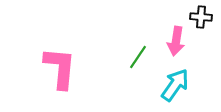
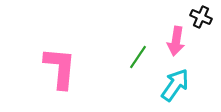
black cross: rotated 20 degrees clockwise
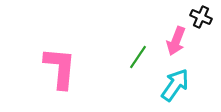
pink arrow: rotated 12 degrees clockwise
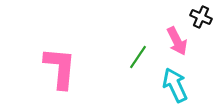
pink arrow: moved 1 px right; rotated 48 degrees counterclockwise
cyan arrow: rotated 60 degrees counterclockwise
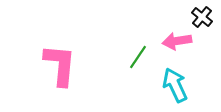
black cross: moved 1 px right; rotated 15 degrees clockwise
pink arrow: rotated 108 degrees clockwise
pink L-shape: moved 3 px up
